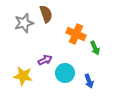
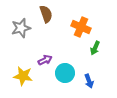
gray star: moved 3 px left, 5 px down
orange cross: moved 5 px right, 7 px up
green arrow: rotated 48 degrees clockwise
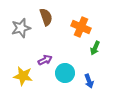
brown semicircle: moved 3 px down
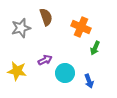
yellow star: moved 6 px left, 5 px up
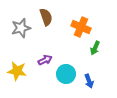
cyan circle: moved 1 px right, 1 px down
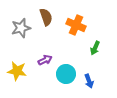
orange cross: moved 5 px left, 2 px up
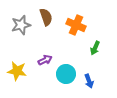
gray star: moved 3 px up
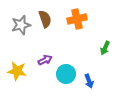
brown semicircle: moved 1 px left, 2 px down
orange cross: moved 1 px right, 6 px up; rotated 36 degrees counterclockwise
green arrow: moved 10 px right
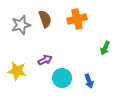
cyan circle: moved 4 px left, 4 px down
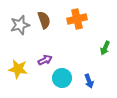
brown semicircle: moved 1 px left, 1 px down
gray star: moved 1 px left
yellow star: moved 1 px right, 2 px up
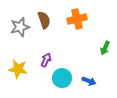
gray star: moved 2 px down
purple arrow: moved 1 px right; rotated 40 degrees counterclockwise
blue arrow: rotated 48 degrees counterclockwise
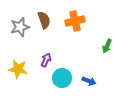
orange cross: moved 2 px left, 2 px down
green arrow: moved 2 px right, 2 px up
